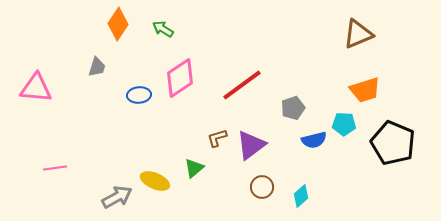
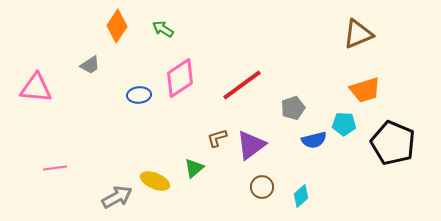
orange diamond: moved 1 px left, 2 px down
gray trapezoid: moved 7 px left, 2 px up; rotated 40 degrees clockwise
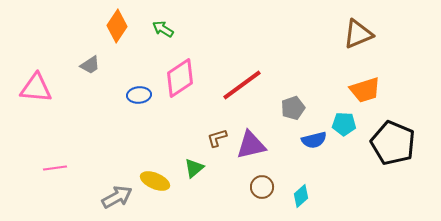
purple triangle: rotated 24 degrees clockwise
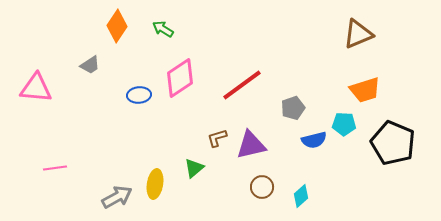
yellow ellipse: moved 3 px down; rotated 76 degrees clockwise
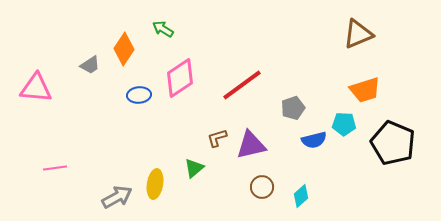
orange diamond: moved 7 px right, 23 px down
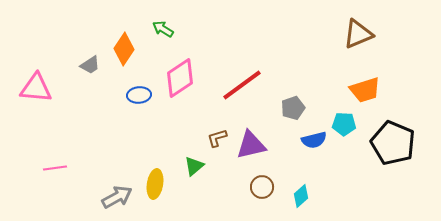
green triangle: moved 2 px up
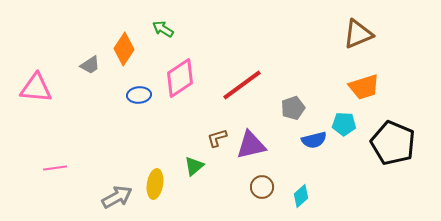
orange trapezoid: moved 1 px left, 3 px up
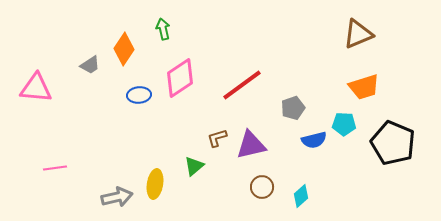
green arrow: rotated 45 degrees clockwise
gray arrow: rotated 16 degrees clockwise
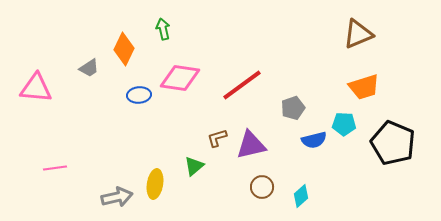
orange diamond: rotated 8 degrees counterclockwise
gray trapezoid: moved 1 px left, 3 px down
pink diamond: rotated 42 degrees clockwise
